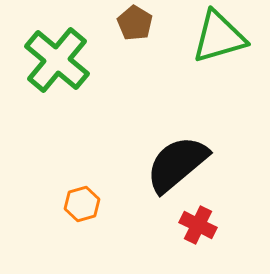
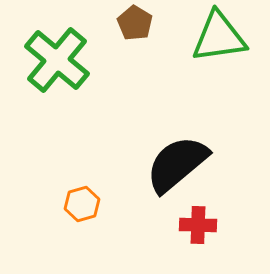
green triangle: rotated 8 degrees clockwise
red cross: rotated 24 degrees counterclockwise
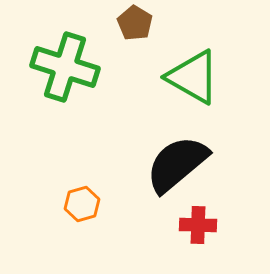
green triangle: moved 26 px left, 40 px down; rotated 38 degrees clockwise
green cross: moved 8 px right, 7 px down; rotated 22 degrees counterclockwise
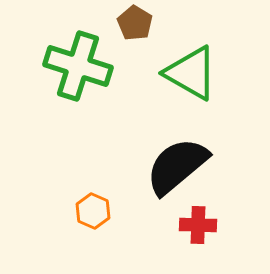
green cross: moved 13 px right, 1 px up
green triangle: moved 2 px left, 4 px up
black semicircle: moved 2 px down
orange hexagon: moved 11 px right, 7 px down; rotated 20 degrees counterclockwise
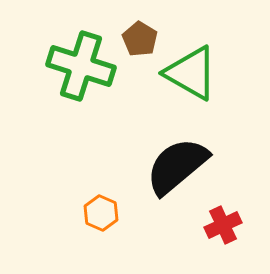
brown pentagon: moved 5 px right, 16 px down
green cross: moved 3 px right
orange hexagon: moved 8 px right, 2 px down
red cross: moved 25 px right; rotated 27 degrees counterclockwise
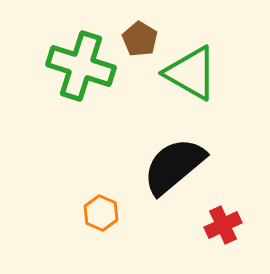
black semicircle: moved 3 px left
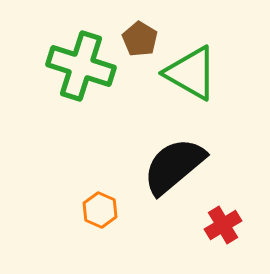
orange hexagon: moved 1 px left, 3 px up
red cross: rotated 6 degrees counterclockwise
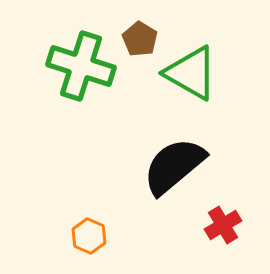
orange hexagon: moved 11 px left, 26 px down
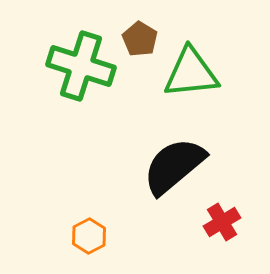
green triangle: rotated 36 degrees counterclockwise
red cross: moved 1 px left, 3 px up
orange hexagon: rotated 8 degrees clockwise
